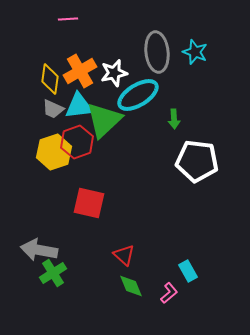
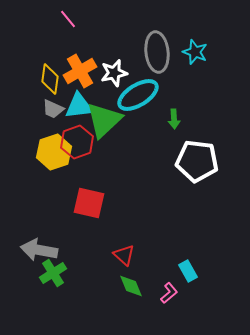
pink line: rotated 54 degrees clockwise
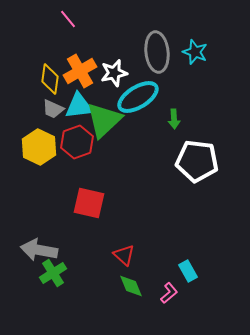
cyan ellipse: moved 2 px down
yellow hexagon: moved 15 px left, 5 px up; rotated 16 degrees counterclockwise
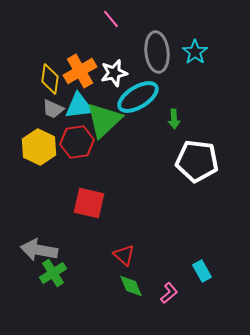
pink line: moved 43 px right
cyan star: rotated 15 degrees clockwise
red hexagon: rotated 12 degrees clockwise
cyan rectangle: moved 14 px right
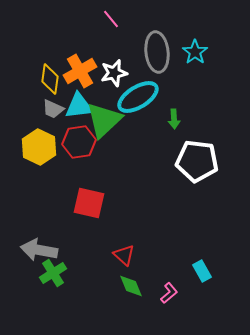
red hexagon: moved 2 px right
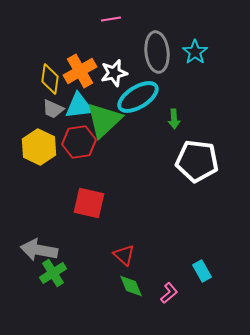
pink line: rotated 60 degrees counterclockwise
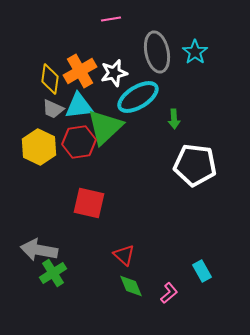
gray ellipse: rotated 6 degrees counterclockwise
green triangle: moved 1 px right, 7 px down
white pentagon: moved 2 px left, 4 px down
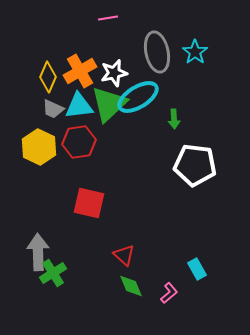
pink line: moved 3 px left, 1 px up
yellow diamond: moved 2 px left, 2 px up; rotated 16 degrees clockwise
green triangle: moved 4 px right, 23 px up
gray arrow: moved 1 px left, 2 px down; rotated 78 degrees clockwise
cyan rectangle: moved 5 px left, 2 px up
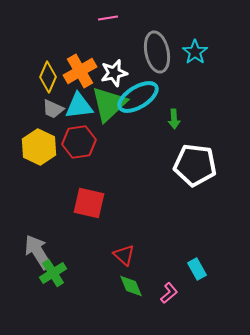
gray arrow: rotated 30 degrees counterclockwise
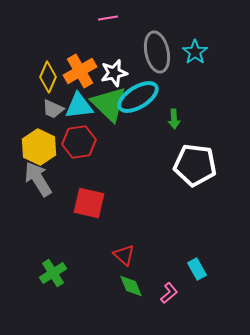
green triangle: rotated 33 degrees counterclockwise
gray arrow: moved 73 px up
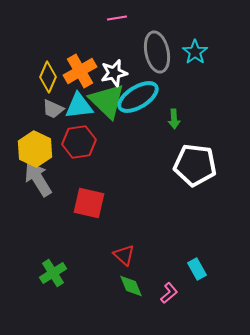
pink line: moved 9 px right
green triangle: moved 2 px left, 3 px up
yellow hexagon: moved 4 px left, 2 px down
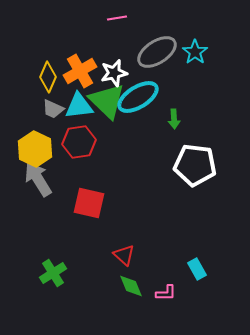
gray ellipse: rotated 69 degrees clockwise
pink L-shape: moved 3 px left; rotated 40 degrees clockwise
